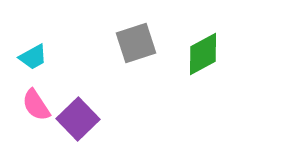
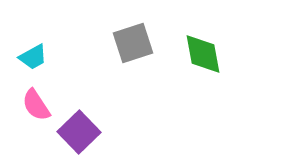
gray square: moved 3 px left
green diamond: rotated 72 degrees counterclockwise
purple square: moved 1 px right, 13 px down
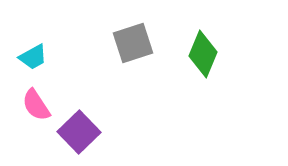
green diamond: rotated 33 degrees clockwise
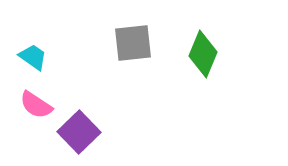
gray square: rotated 12 degrees clockwise
cyan trapezoid: rotated 116 degrees counterclockwise
pink semicircle: rotated 24 degrees counterclockwise
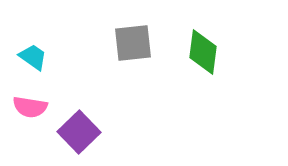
green diamond: moved 2 px up; rotated 15 degrees counterclockwise
pink semicircle: moved 6 px left, 2 px down; rotated 24 degrees counterclockwise
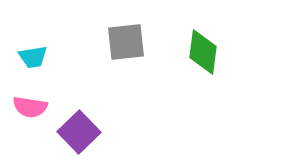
gray square: moved 7 px left, 1 px up
cyan trapezoid: rotated 136 degrees clockwise
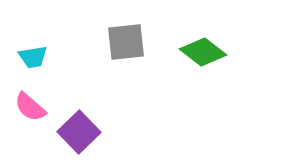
green diamond: rotated 60 degrees counterclockwise
pink semicircle: rotated 32 degrees clockwise
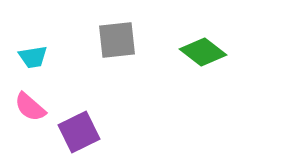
gray square: moved 9 px left, 2 px up
purple square: rotated 18 degrees clockwise
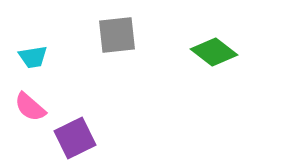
gray square: moved 5 px up
green diamond: moved 11 px right
purple square: moved 4 px left, 6 px down
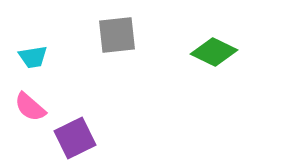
green diamond: rotated 12 degrees counterclockwise
